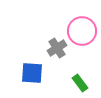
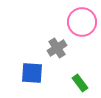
pink circle: moved 9 px up
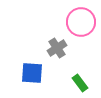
pink circle: moved 1 px left
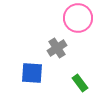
pink circle: moved 3 px left, 4 px up
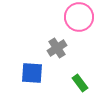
pink circle: moved 1 px right, 1 px up
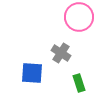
gray cross: moved 4 px right, 5 px down; rotated 24 degrees counterclockwise
green rectangle: moved 1 px left; rotated 18 degrees clockwise
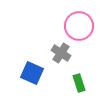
pink circle: moved 9 px down
blue square: rotated 20 degrees clockwise
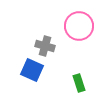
gray cross: moved 16 px left, 7 px up; rotated 18 degrees counterclockwise
blue square: moved 3 px up
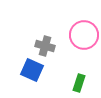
pink circle: moved 5 px right, 9 px down
green rectangle: rotated 36 degrees clockwise
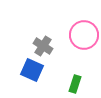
gray cross: moved 2 px left; rotated 18 degrees clockwise
green rectangle: moved 4 px left, 1 px down
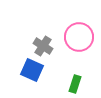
pink circle: moved 5 px left, 2 px down
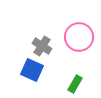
gray cross: moved 1 px left
green rectangle: rotated 12 degrees clockwise
